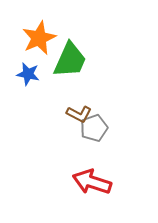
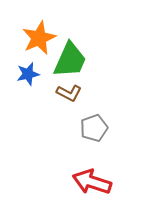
blue star: rotated 25 degrees counterclockwise
brown L-shape: moved 10 px left, 21 px up
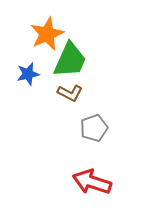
orange star: moved 8 px right, 4 px up
brown L-shape: moved 1 px right
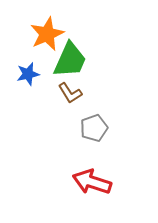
brown L-shape: rotated 30 degrees clockwise
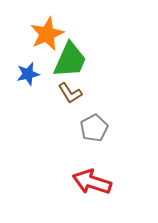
gray pentagon: rotated 8 degrees counterclockwise
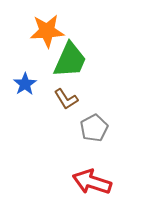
orange star: moved 3 px up; rotated 20 degrees clockwise
blue star: moved 3 px left, 10 px down; rotated 20 degrees counterclockwise
brown L-shape: moved 4 px left, 6 px down
